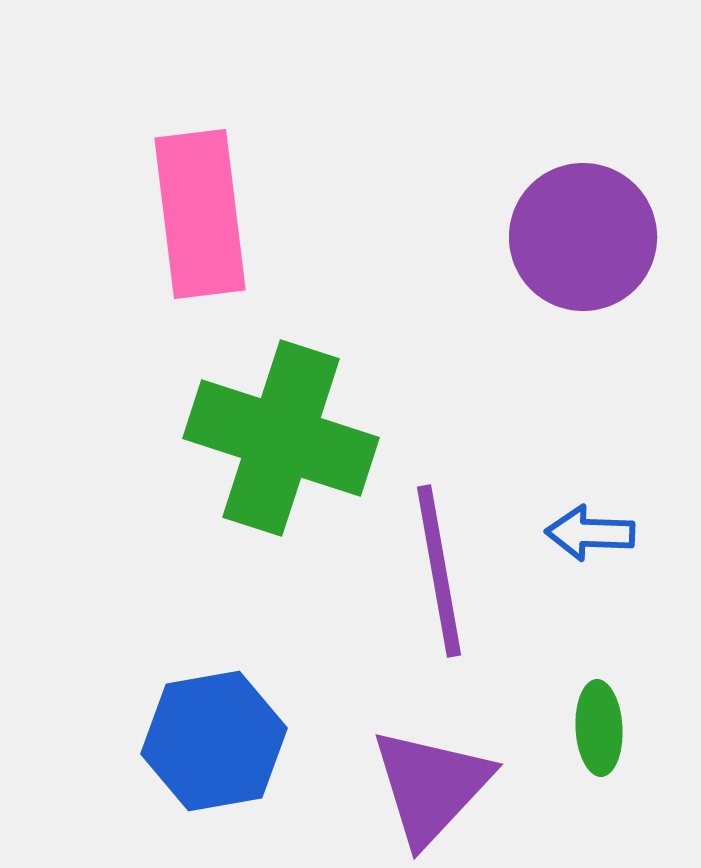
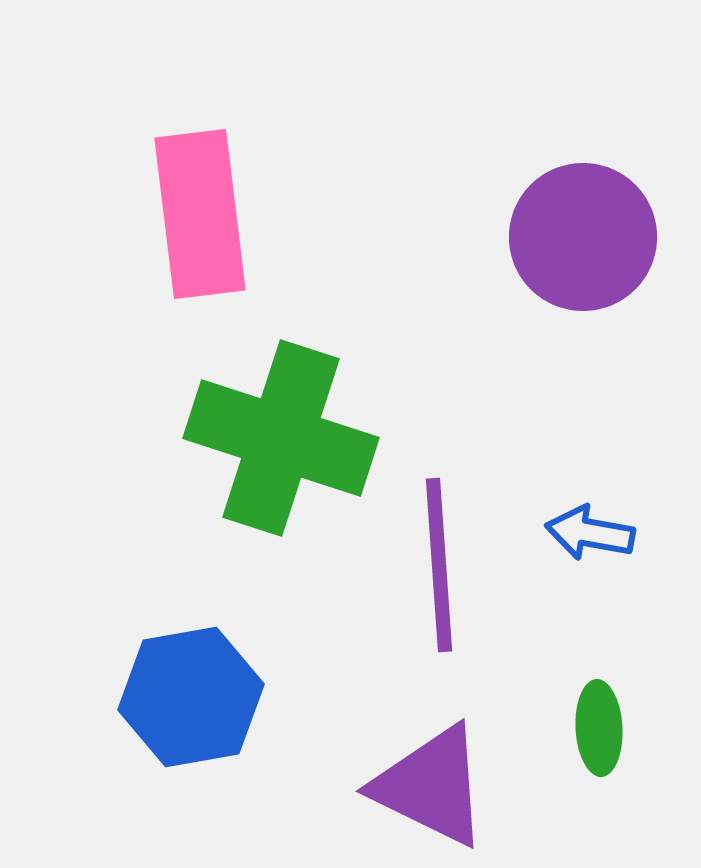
blue arrow: rotated 8 degrees clockwise
purple line: moved 6 px up; rotated 6 degrees clockwise
blue hexagon: moved 23 px left, 44 px up
purple triangle: rotated 47 degrees counterclockwise
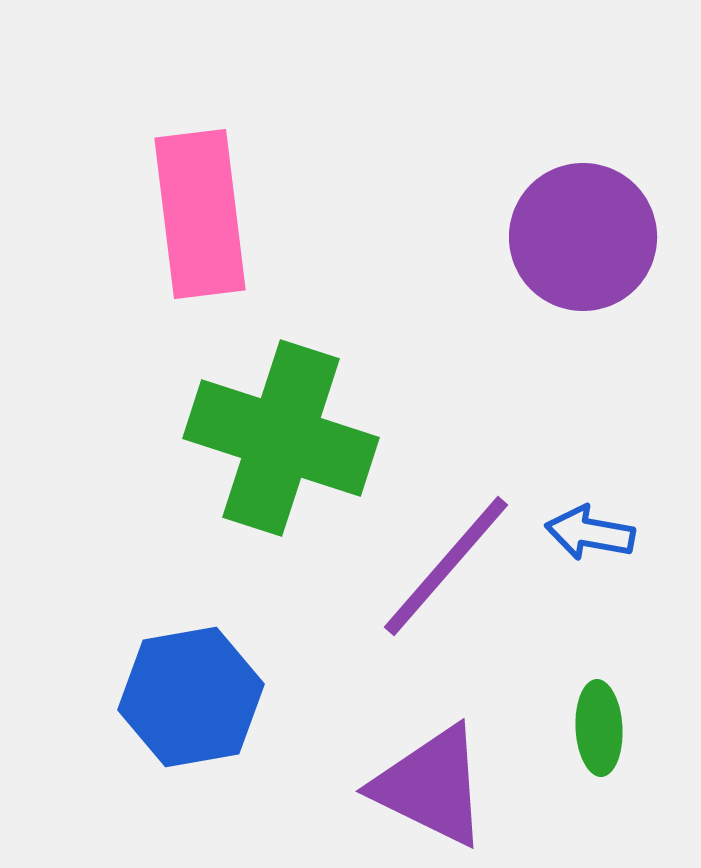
purple line: moved 7 px right, 1 px down; rotated 45 degrees clockwise
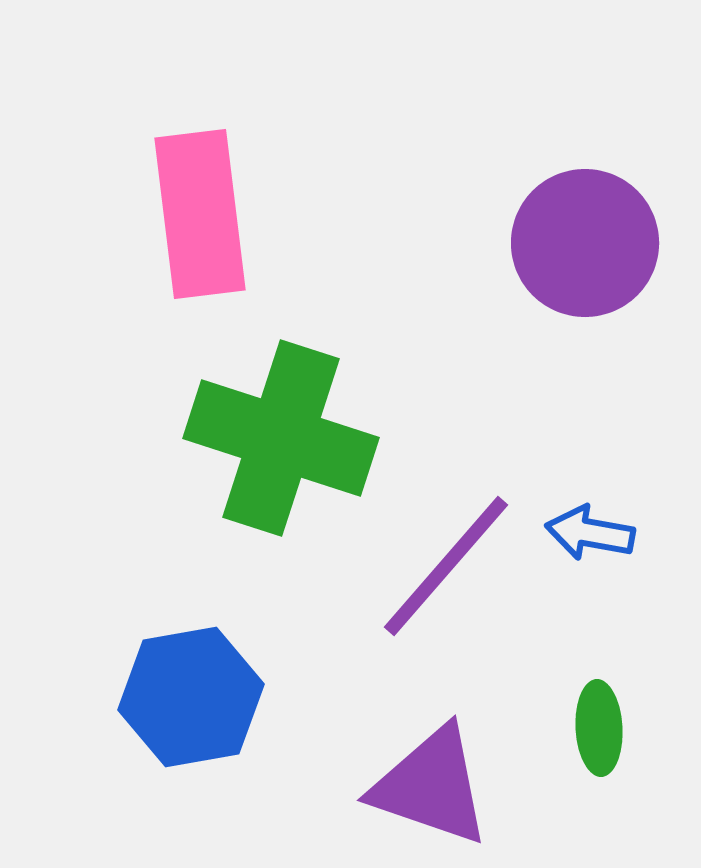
purple circle: moved 2 px right, 6 px down
purple triangle: rotated 7 degrees counterclockwise
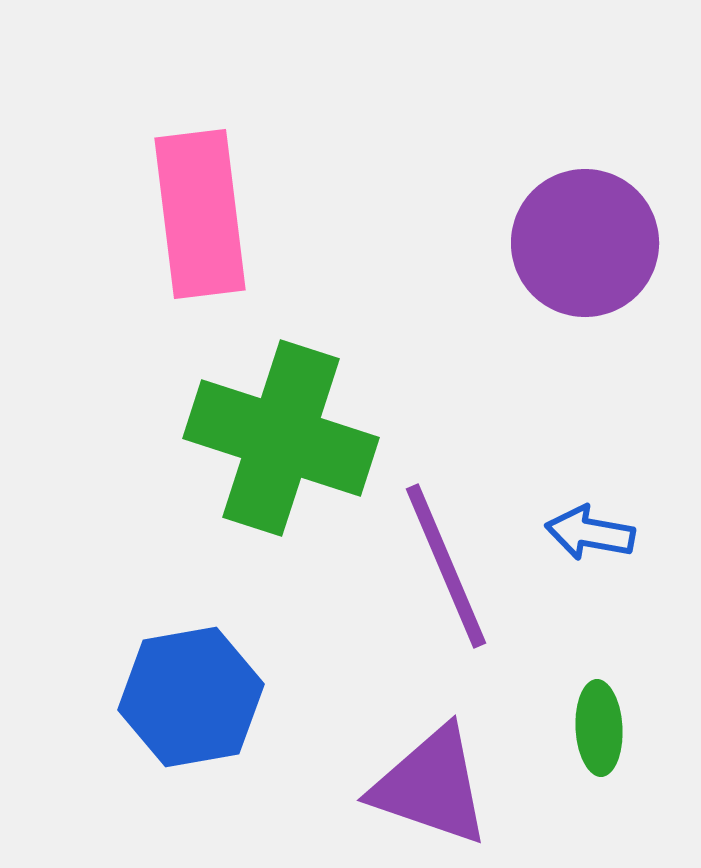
purple line: rotated 64 degrees counterclockwise
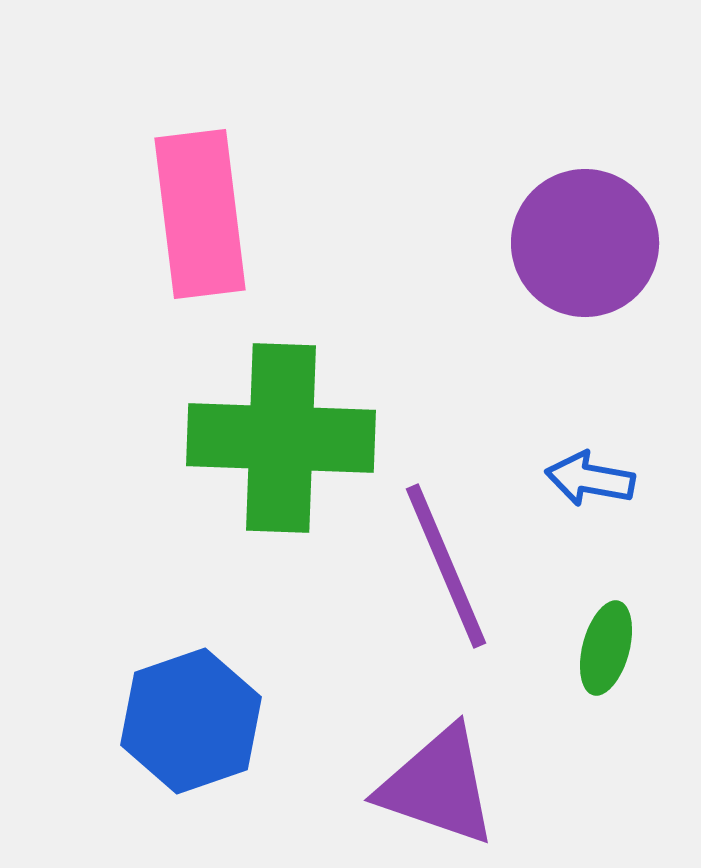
green cross: rotated 16 degrees counterclockwise
blue arrow: moved 54 px up
blue hexagon: moved 24 px down; rotated 9 degrees counterclockwise
green ellipse: moved 7 px right, 80 px up; rotated 18 degrees clockwise
purple triangle: moved 7 px right
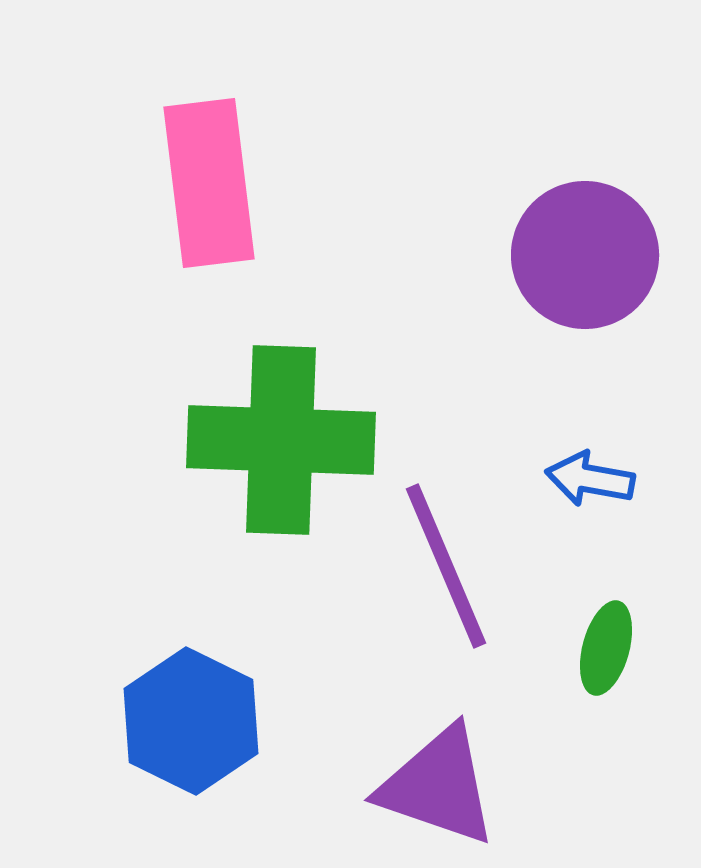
pink rectangle: moved 9 px right, 31 px up
purple circle: moved 12 px down
green cross: moved 2 px down
blue hexagon: rotated 15 degrees counterclockwise
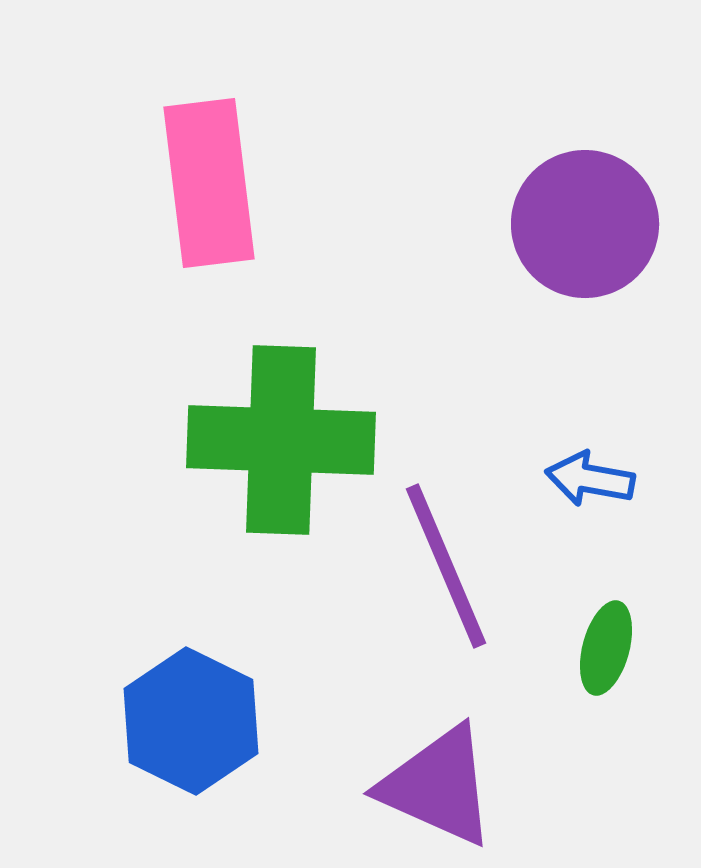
purple circle: moved 31 px up
purple triangle: rotated 5 degrees clockwise
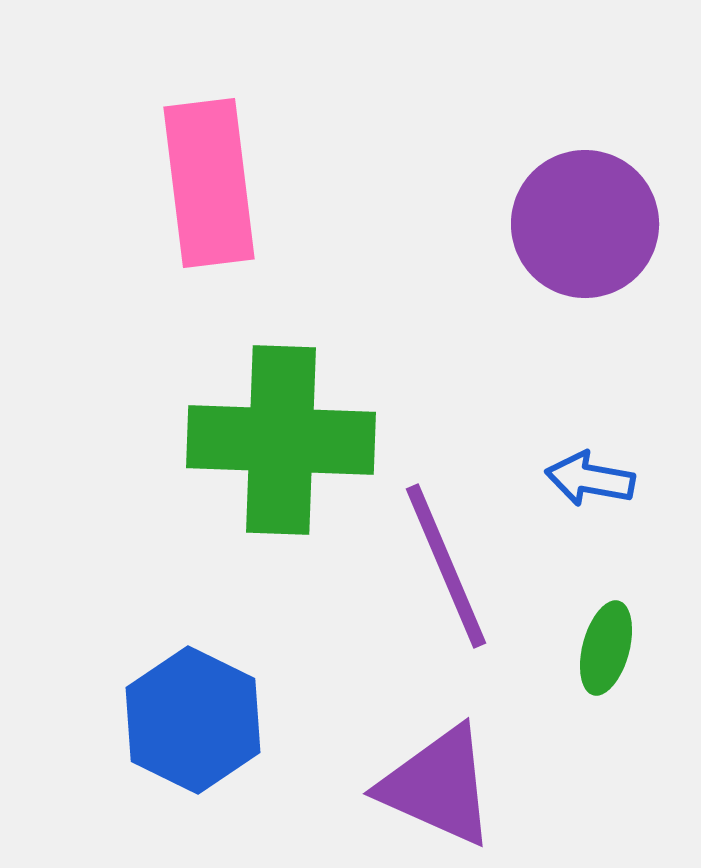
blue hexagon: moved 2 px right, 1 px up
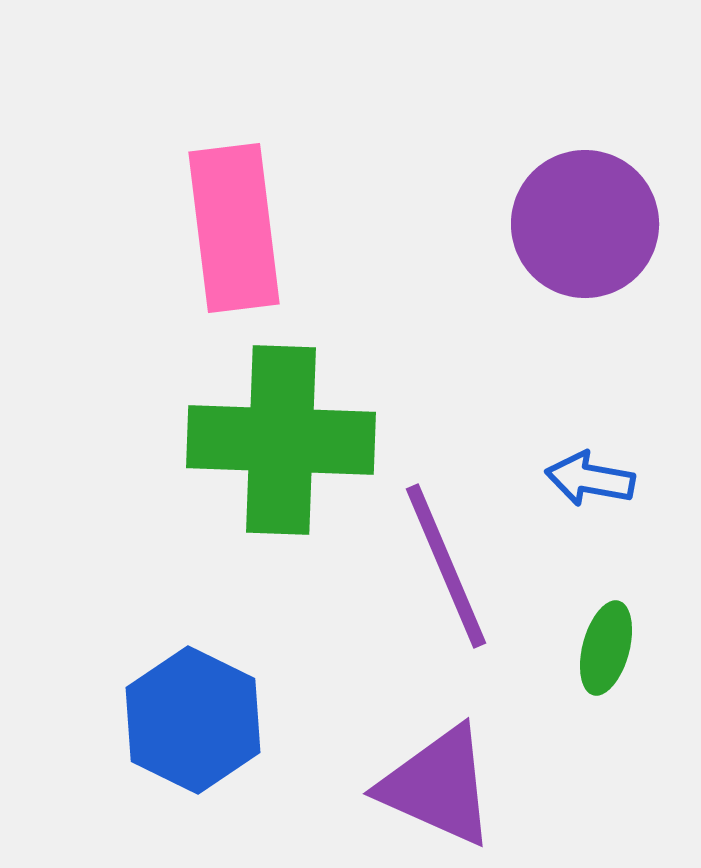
pink rectangle: moved 25 px right, 45 px down
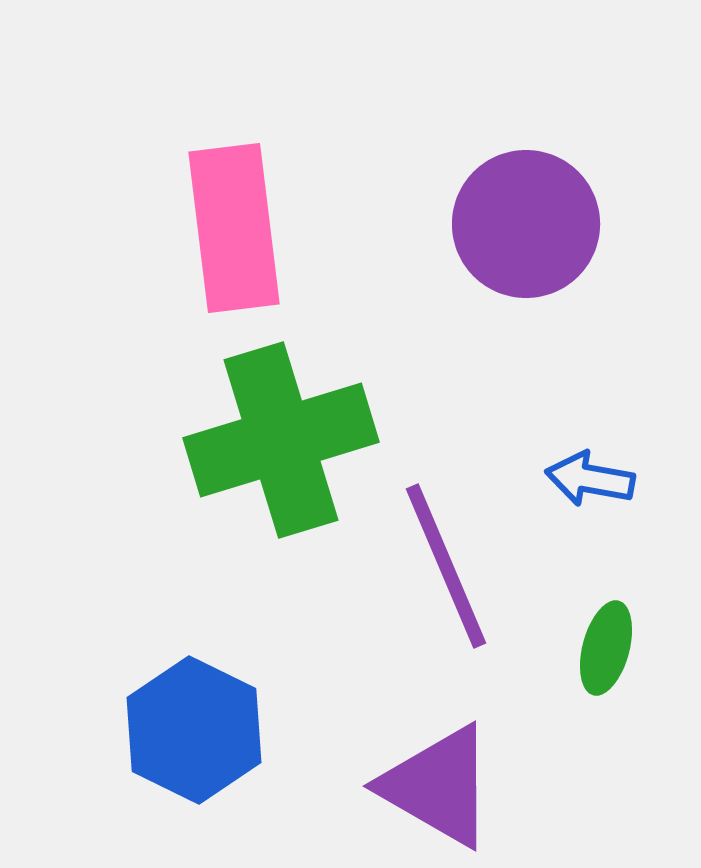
purple circle: moved 59 px left
green cross: rotated 19 degrees counterclockwise
blue hexagon: moved 1 px right, 10 px down
purple triangle: rotated 6 degrees clockwise
